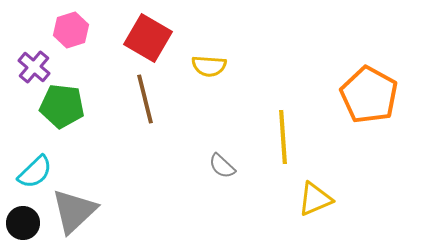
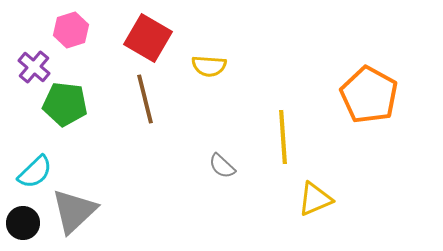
green pentagon: moved 3 px right, 2 px up
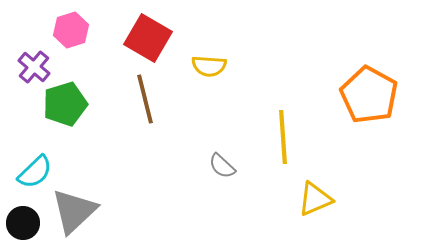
green pentagon: rotated 24 degrees counterclockwise
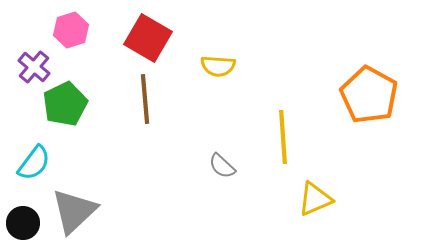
yellow semicircle: moved 9 px right
brown line: rotated 9 degrees clockwise
green pentagon: rotated 9 degrees counterclockwise
cyan semicircle: moved 1 px left, 9 px up; rotated 9 degrees counterclockwise
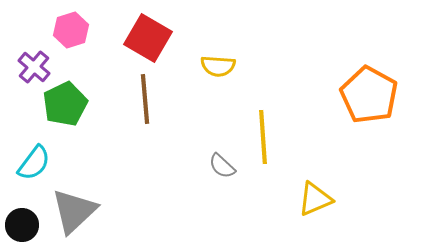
yellow line: moved 20 px left
black circle: moved 1 px left, 2 px down
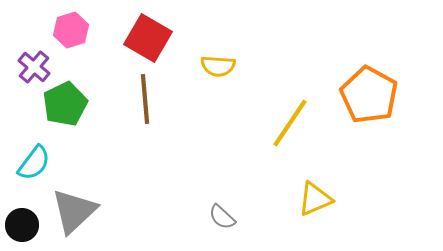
yellow line: moved 27 px right, 14 px up; rotated 38 degrees clockwise
gray semicircle: moved 51 px down
